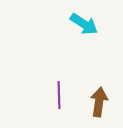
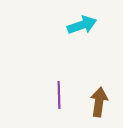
cyan arrow: moved 2 px left, 1 px down; rotated 52 degrees counterclockwise
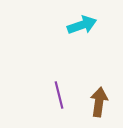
purple line: rotated 12 degrees counterclockwise
